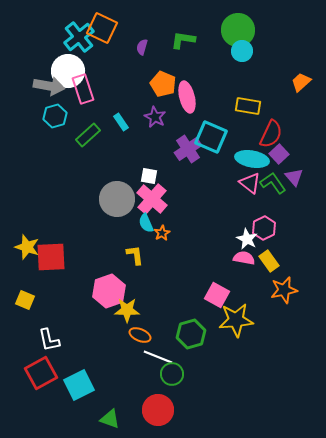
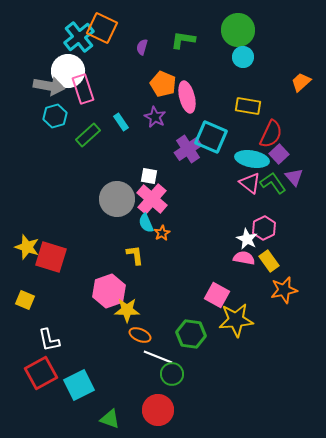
cyan circle at (242, 51): moved 1 px right, 6 px down
red square at (51, 257): rotated 20 degrees clockwise
green hexagon at (191, 334): rotated 24 degrees clockwise
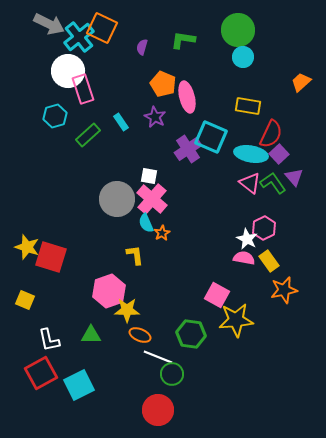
gray arrow at (49, 86): moved 62 px up; rotated 16 degrees clockwise
cyan ellipse at (252, 159): moved 1 px left, 5 px up
green triangle at (110, 419): moved 19 px left, 84 px up; rotated 20 degrees counterclockwise
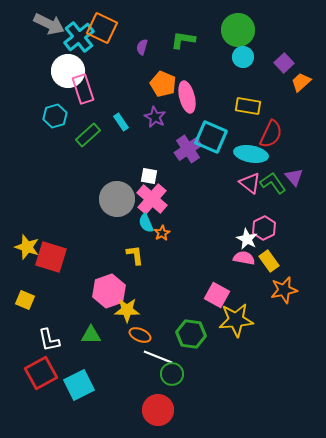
purple square at (279, 154): moved 5 px right, 91 px up
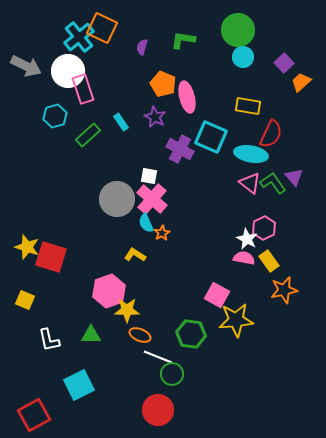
gray arrow at (49, 24): moved 23 px left, 42 px down
purple cross at (188, 149): moved 8 px left; rotated 28 degrees counterclockwise
yellow L-shape at (135, 255): rotated 50 degrees counterclockwise
red square at (41, 373): moved 7 px left, 42 px down
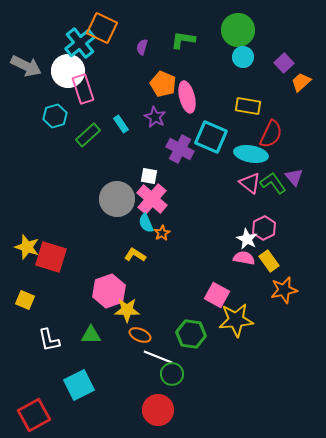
cyan cross at (79, 37): moved 1 px right, 6 px down
cyan rectangle at (121, 122): moved 2 px down
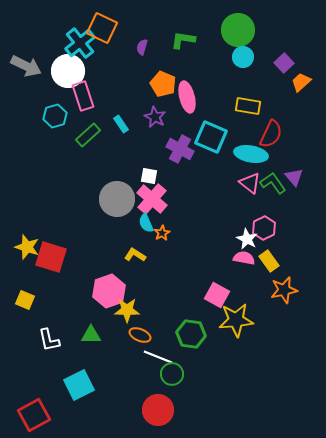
pink rectangle at (83, 89): moved 7 px down
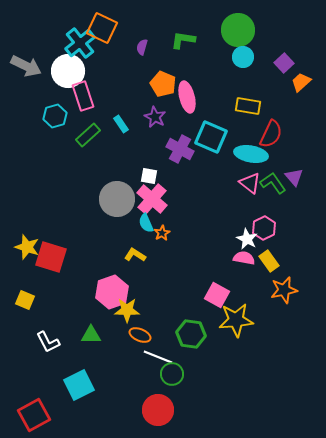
pink hexagon at (109, 291): moved 3 px right, 1 px down
white L-shape at (49, 340): moved 1 px left, 2 px down; rotated 15 degrees counterclockwise
